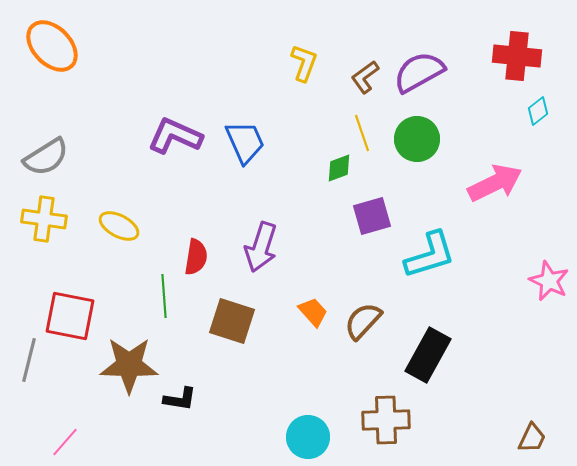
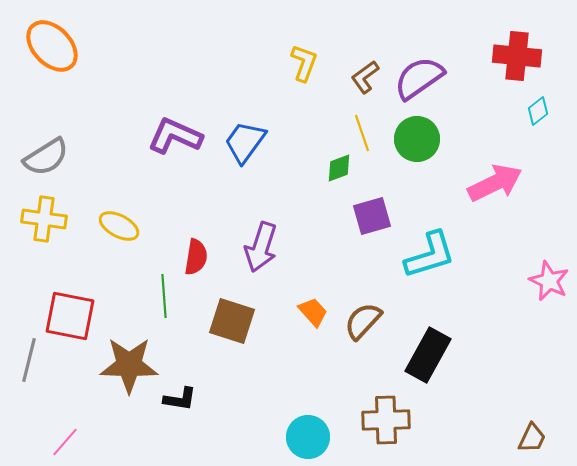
purple semicircle: moved 6 px down; rotated 6 degrees counterclockwise
blue trapezoid: rotated 120 degrees counterclockwise
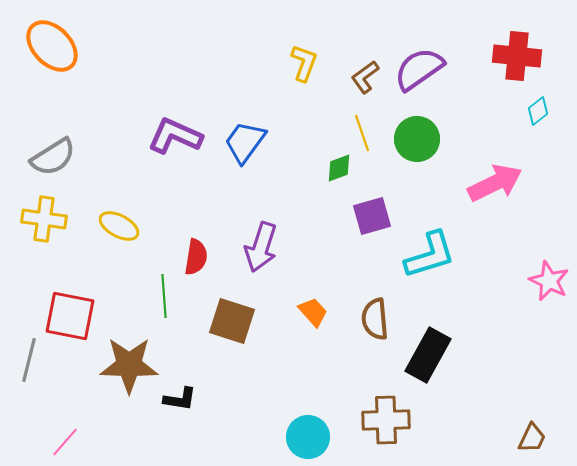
purple semicircle: moved 9 px up
gray semicircle: moved 7 px right
brown semicircle: moved 12 px right, 2 px up; rotated 48 degrees counterclockwise
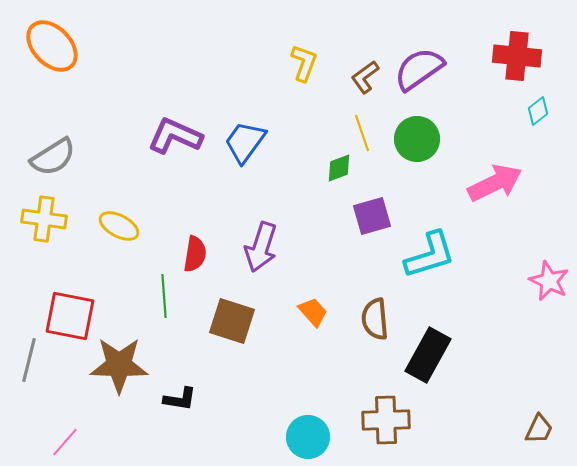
red semicircle: moved 1 px left, 3 px up
brown star: moved 10 px left
brown trapezoid: moved 7 px right, 9 px up
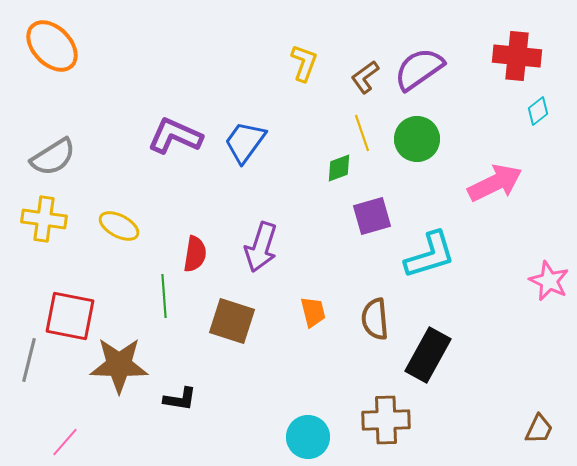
orange trapezoid: rotated 28 degrees clockwise
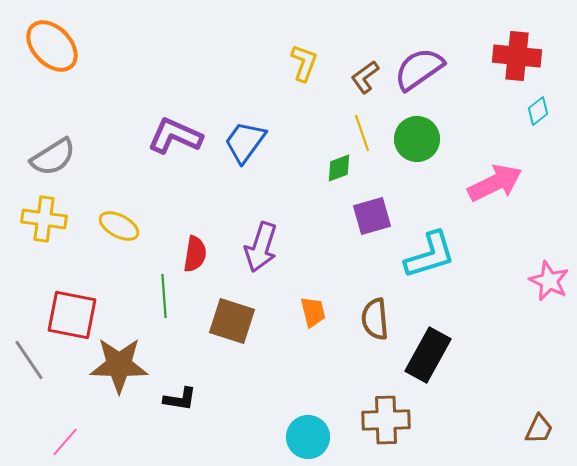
red square: moved 2 px right, 1 px up
gray line: rotated 48 degrees counterclockwise
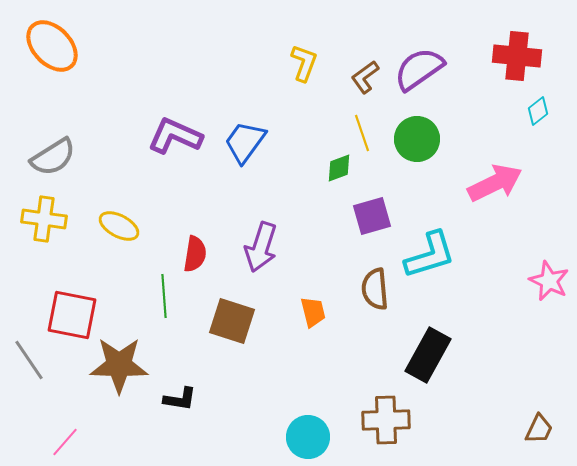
brown semicircle: moved 30 px up
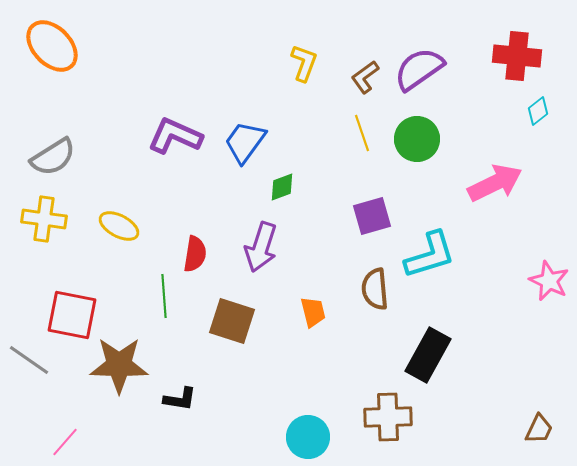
green diamond: moved 57 px left, 19 px down
gray line: rotated 21 degrees counterclockwise
brown cross: moved 2 px right, 3 px up
